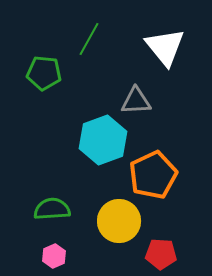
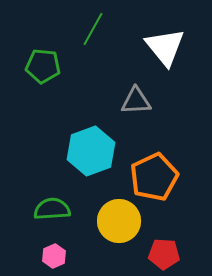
green line: moved 4 px right, 10 px up
green pentagon: moved 1 px left, 7 px up
cyan hexagon: moved 12 px left, 11 px down
orange pentagon: moved 1 px right, 2 px down
red pentagon: moved 3 px right
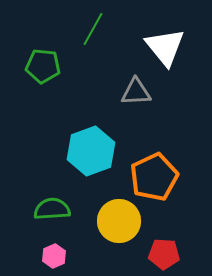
gray triangle: moved 9 px up
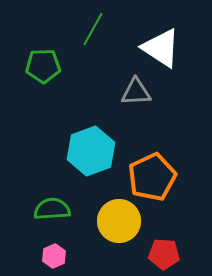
white triangle: moved 4 px left, 1 px down; rotated 18 degrees counterclockwise
green pentagon: rotated 8 degrees counterclockwise
orange pentagon: moved 2 px left
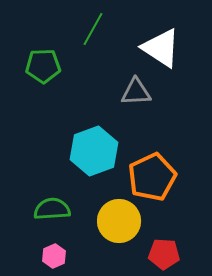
cyan hexagon: moved 3 px right
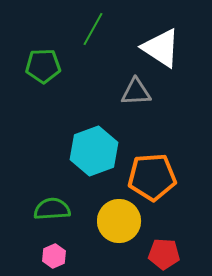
orange pentagon: rotated 21 degrees clockwise
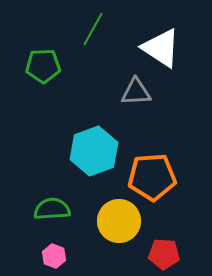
pink hexagon: rotated 15 degrees counterclockwise
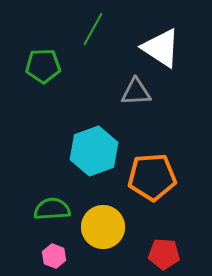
yellow circle: moved 16 px left, 6 px down
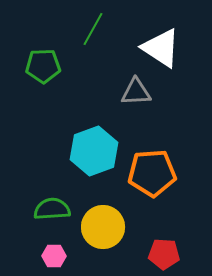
orange pentagon: moved 4 px up
pink hexagon: rotated 20 degrees counterclockwise
